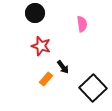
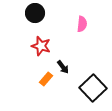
pink semicircle: rotated 14 degrees clockwise
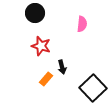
black arrow: moved 1 px left; rotated 24 degrees clockwise
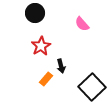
pink semicircle: rotated 133 degrees clockwise
red star: rotated 24 degrees clockwise
black arrow: moved 1 px left, 1 px up
black square: moved 1 px left, 1 px up
